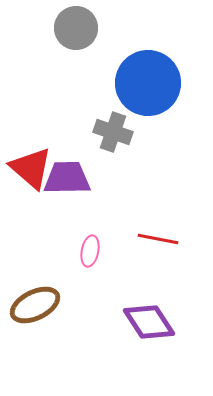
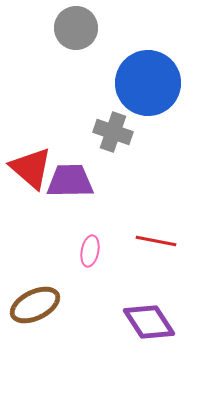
purple trapezoid: moved 3 px right, 3 px down
red line: moved 2 px left, 2 px down
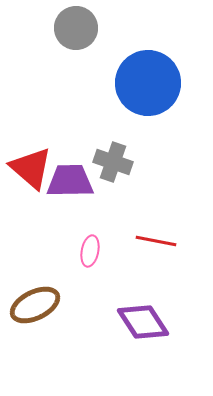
gray cross: moved 30 px down
purple diamond: moved 6 px left
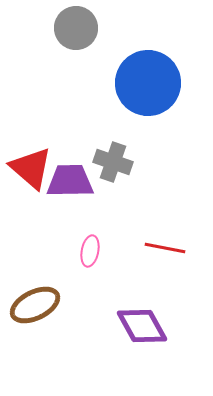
red line: moved 9 px right, 7 px down
purple diamond: moved 1 px left, 4 px down; rotated 4 degrees clockwise
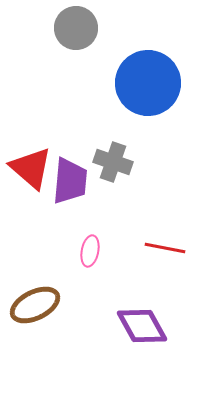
purple trapezoid: rotated 96 degrees clockwise
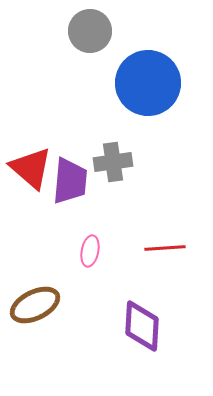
gray circle: moved 14 px right, 3 px down
gray cross: rotated 27 degrees counterclockwise
red line: rotated 15 degrees counterclockwise
purple diamond: rotated 32 degrees clockwise
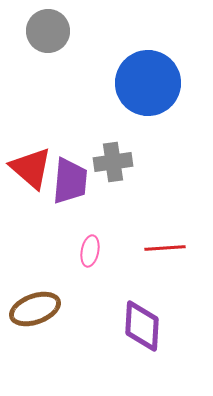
gray circle: moved 42 px left
brown ellipse: moved 4 px down; rotated 6 degrees clockwise
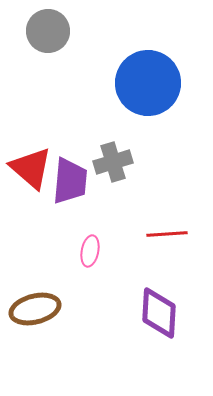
gray cross: rotated 9 degrees counterclockwise
red line: moved 2 px right, 14 px up
brown ellipse: rotated 6 degrees clockwise
purple diamond: moved 17 px right, 13 px up
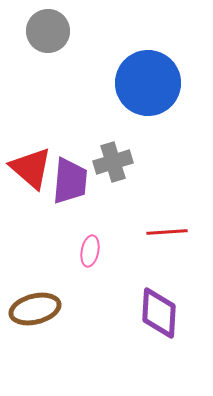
red line: moved 2 px up
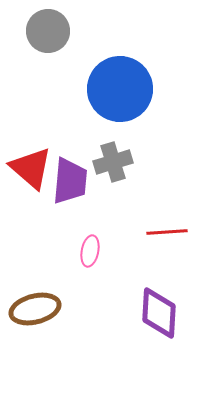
blue circle: moved 28 px left, 6 px down
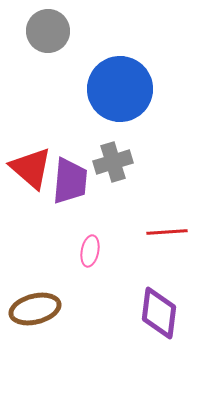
purple diamond: rotated 4 degrees clockwise
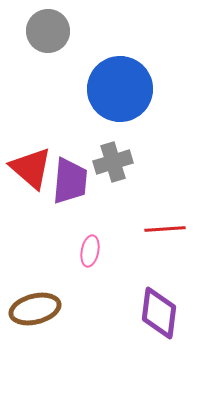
red line: moved 2 px left, 3 px up
